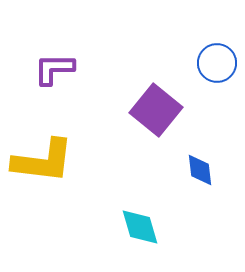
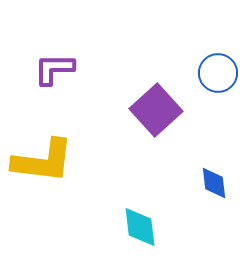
blue circle: moved 1 px right, 10 px down
purple square: rotated 9 degrees clockwise
blue diamond: moved 14 px right, 13 px down
cyan diamond: rotated 9 degrees clockwise
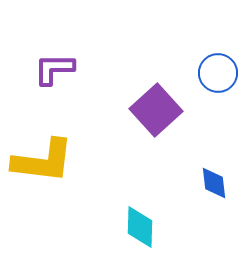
cyan diamond: rotated 9 degrees clockwise
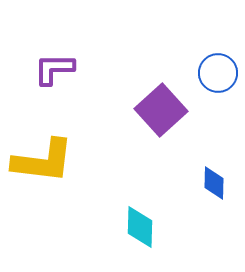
purple square: moved 5 px right
blue diamond: rotated 8 degrees clockwise
